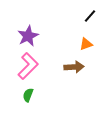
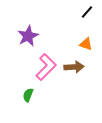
black line: moved 3 px left, 4 px up
orange triangle: rotated 40 degrees clockwise
pink L-shape: moved 18 px right, 1 px down
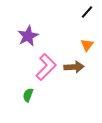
orange triangle: moved 1 px right, 1 px down; rotated 48 degrees clockwise
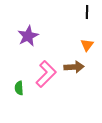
black line: rotated 40 degrees counterclockwise
pink L-shape: moved 7 px down
green semicircle: moved 9 px left, 7 px up; rotated 24 degrees counterclockwise
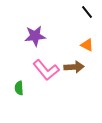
black line: rotated 40 degrees counterclockwise
purple star: moved 7 px right; rotated 20 degrees clockwise
orange triangle: rotated 40 degrees counterclockwise
pink L-shape: moved 4 px up; rotated 96 degrees clockwise
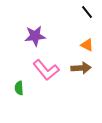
brown arrow: moved 7 px right, 1 px down
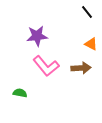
purple star: moved 2 px right
orange triangle: moved 4 px right, 1 px up
pink L-shape: moved 4 px up
green semicircle: moved 1 px right, 5 px down; rotated 104 degrees clockwise
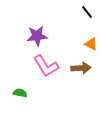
pink L-shape: rotated 8 degrees clockwise
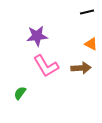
black line: rotated 64 degrees counterclockwise
green semicircle: rotated 64 degrees counterclockwise
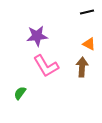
orange triangle: moved 2 px left
brown arrow: moved 1 px right, 1 px up; rotated 84 degrees counterclockwise
